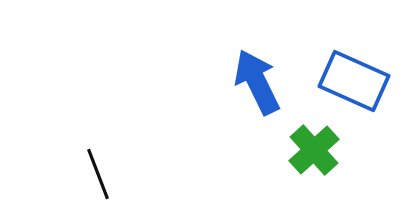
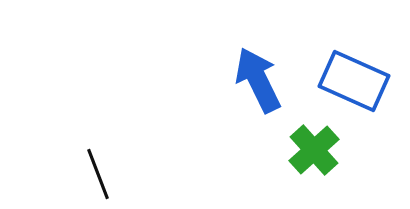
blue arrow: moved 1 px right, 2 px up
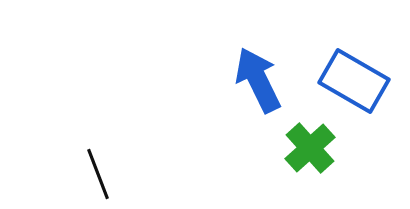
blue rectangle: rotated 6 degrees clockwise
green cross: moved 4 px left, 2 px up
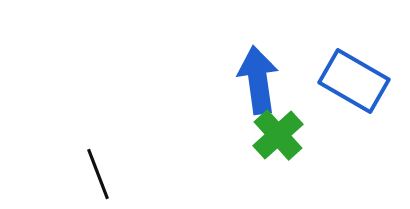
blue arrow: rotated 18 degrees clockwise
green cross: moved 32 px left, 13 px up
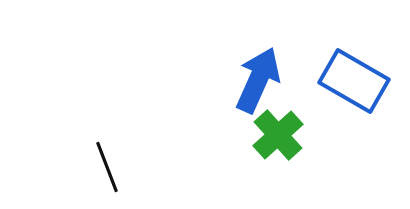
blue arrow: rotated 32 degrees clockwise
black line: moved 9 px right, 7 px up
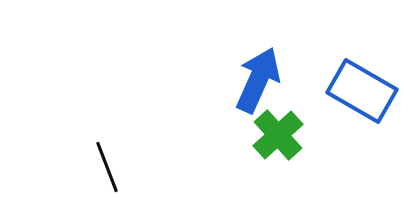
blue rectangle: moved 8 px right, 10 px down
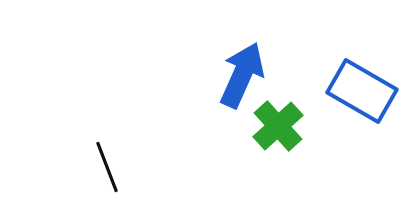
blue arrow: moved 16 px left, 5 px up
green cross: moved 9 px up
